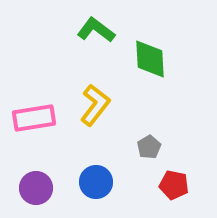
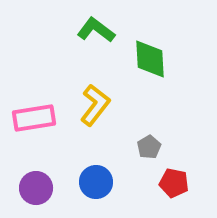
red pentagon: moved 2 px up
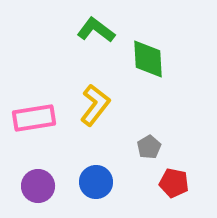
green diamond: moved 2 px left
purple circle: moved 2 px right, 2 px up
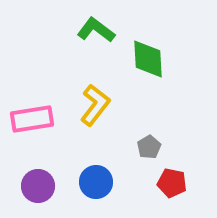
pink rectangle: moved 2 px left, 1 px down
red pentagon: moved 2 px left
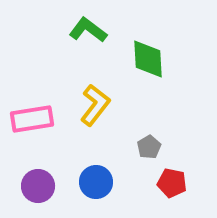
green L-shape: moved 8 px left
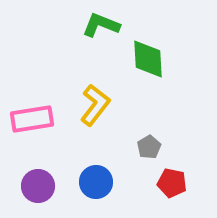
green L-shape: moved 13 px right, 5 px up; rotated 15 degrees counterclockwise
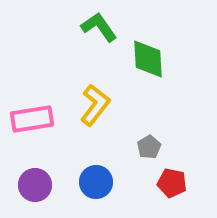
green L-shape: moved 2 px left, 2 px down; rotated 33 degrees clockwise
purple circle: moved 3 px left, 1 px up
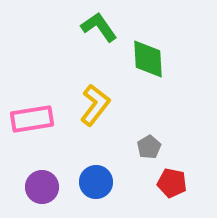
purple circle: moved 7 px right, 2 px down
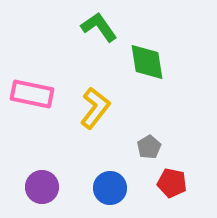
green diamond: moved 1 px left, 3 px down; rotated 6 degrees counterclockwise
yellow L-shape: moved 3 px down
pink rectangle: moved 25 px up; rotated 21 degrees clockwise
blue circle: moved 14 px right, 6 px down
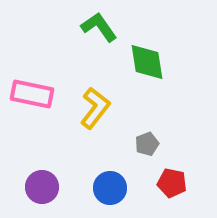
gray pentagon: moved 2 px left, 3 px up; rotated 10 degrees clockwise
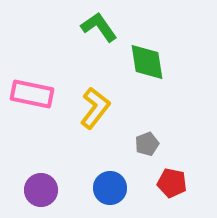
purple circle: moved 1 px left, 3 px down
